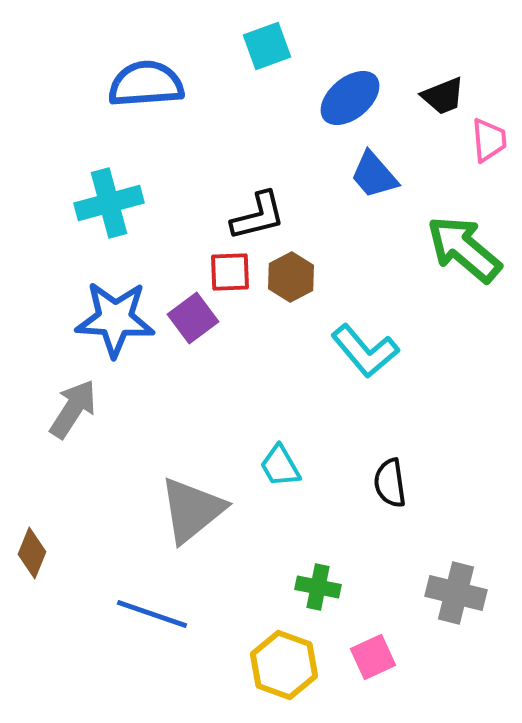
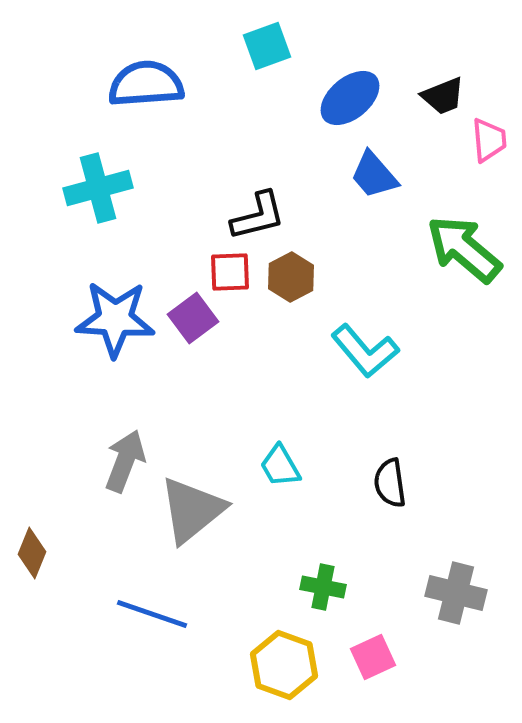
cyan cross: moved 11 px left, 15 px up
gray arrow: moved 52 px right, 52 px down; rotated 12 degrees counterclockwise
green cross: moved 5 px right
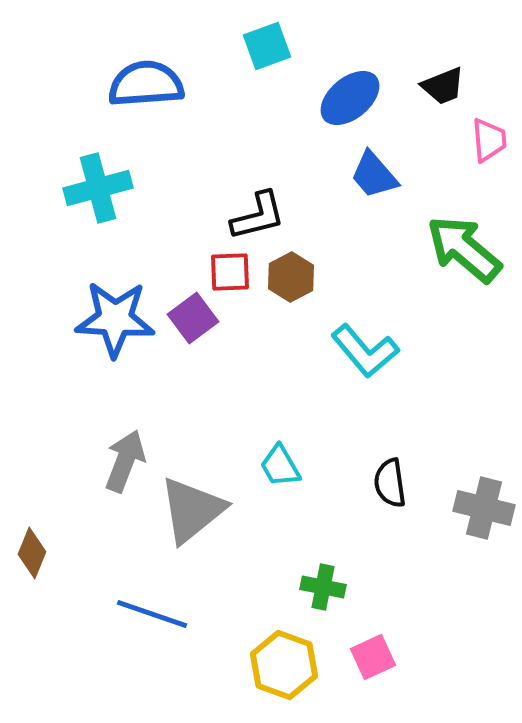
black trapezoid: moved 10 px up
gray cross: moved 28 px right, 85 px up
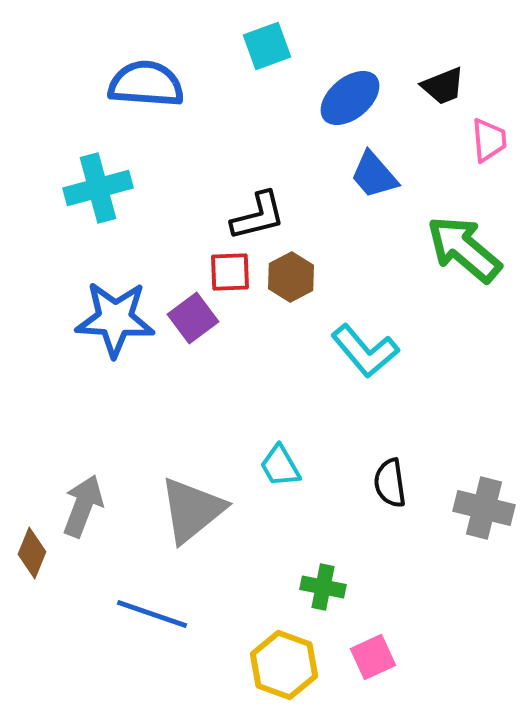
blue semicircle: rotated 8 degrees clockwise
gray arrow: moved 42 px left, 45 px down
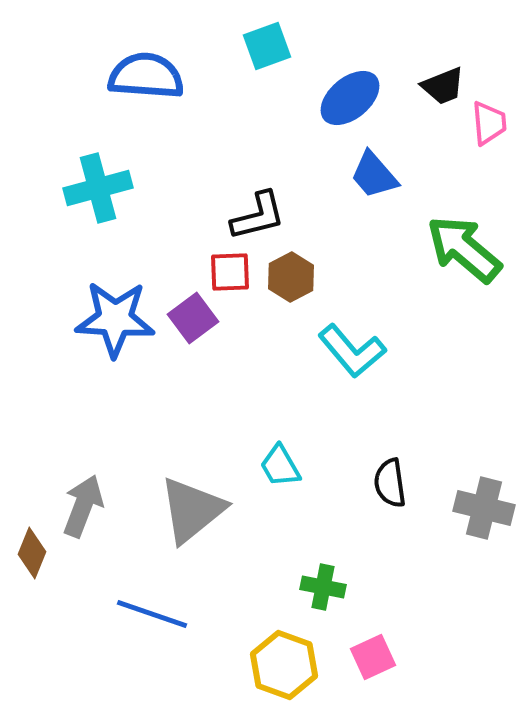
blue semicircle: moved 8 px up
pink trapezoid: moved 17 px up
cyan L-shape: moved 13 px left
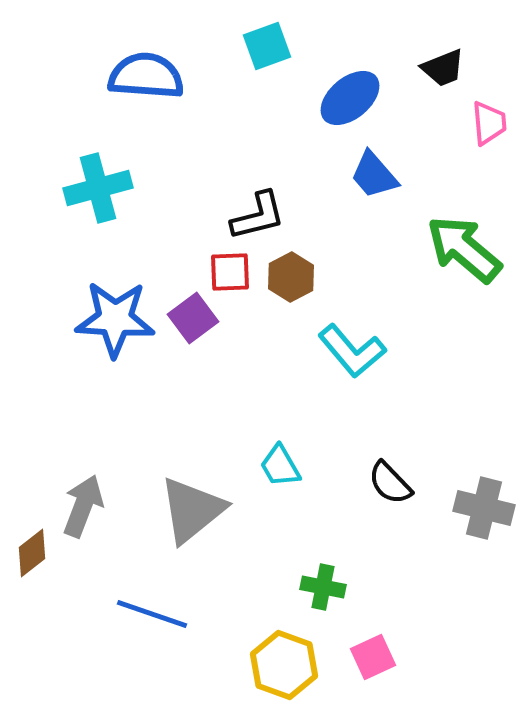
black trapezoid: moved 18 px up
black semicircle: rotated 36 degrees counterclockwise
brown diamond: rotated 30 degrees clockwise
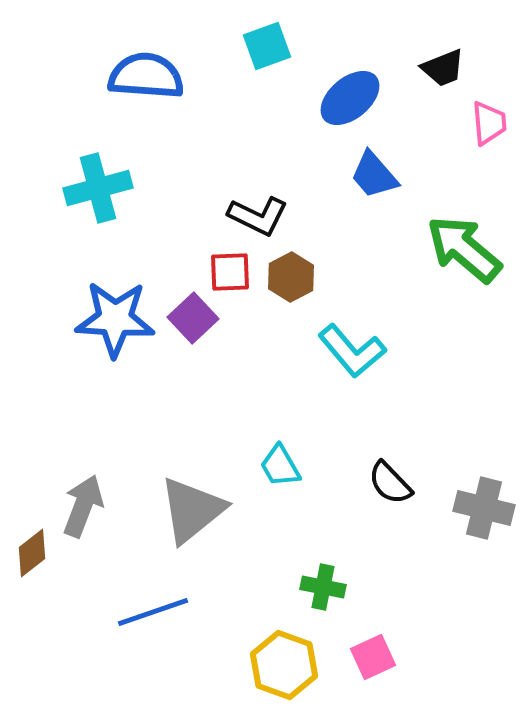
black L-shape: rotated 40 degrees clockwise
purple square: rotated 6 degrees counterclockwise
blue line: moved 1 px right, 2 px up; rotated 38 degrees counterclockwise
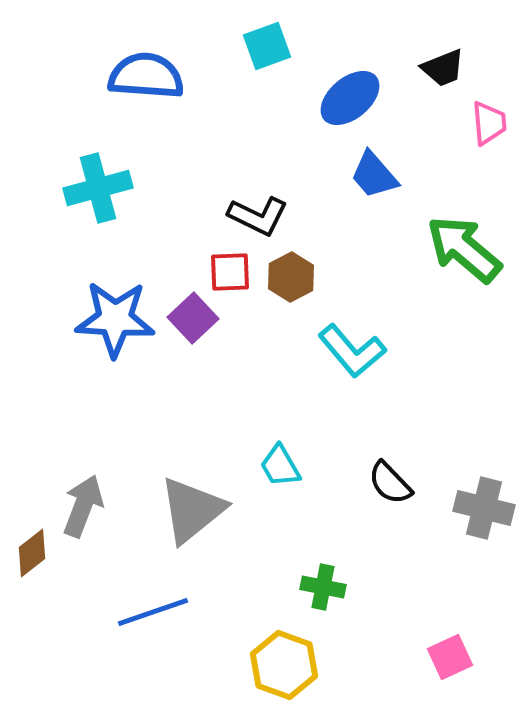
pink square: moved 77 px right
